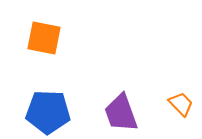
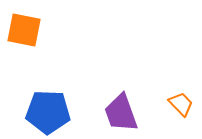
orange square: moved 20 px left, 8 px up
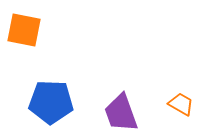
orange trapezoid: rotated 16 degrees counterclockwise
blue pentagon: moved 3 px right, 10 px up
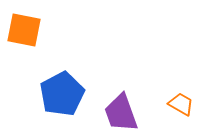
blue pentagon: moved 11 px right, 8 px up; rotated 30 degrees counterclockwise
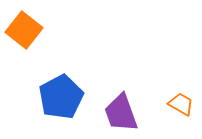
orange square: rotated 27 degrees clockwise
blue pentagon: moved 1 px left, 3 px down
